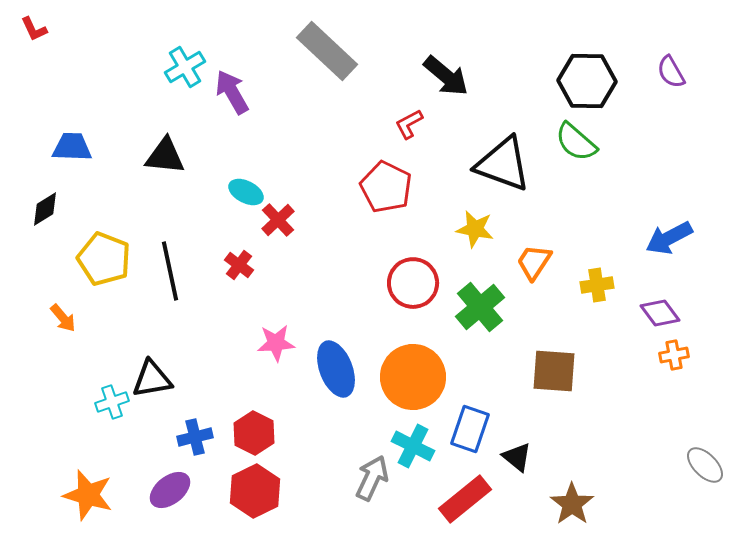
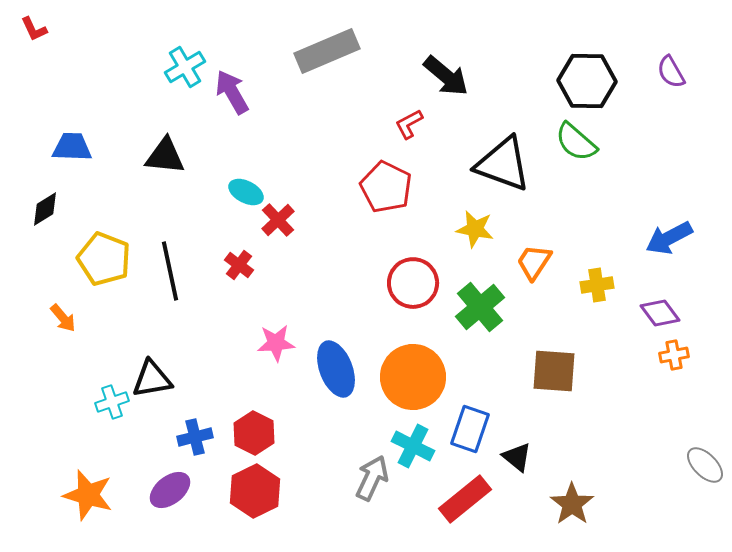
gray rectangle at (327, 51): rotated 66 degrees counterclockwise
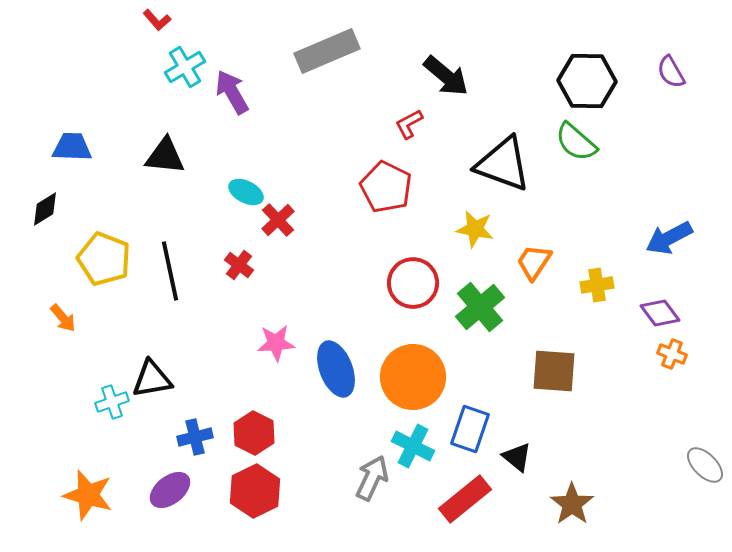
red L-shape at (34, 29): moved 123 px right, 9 px up; rotated 16 degrees counterclockwise
orange cross at (674, 355): moved 2 px left, 1 px up; rotated 32 degrees clockwise
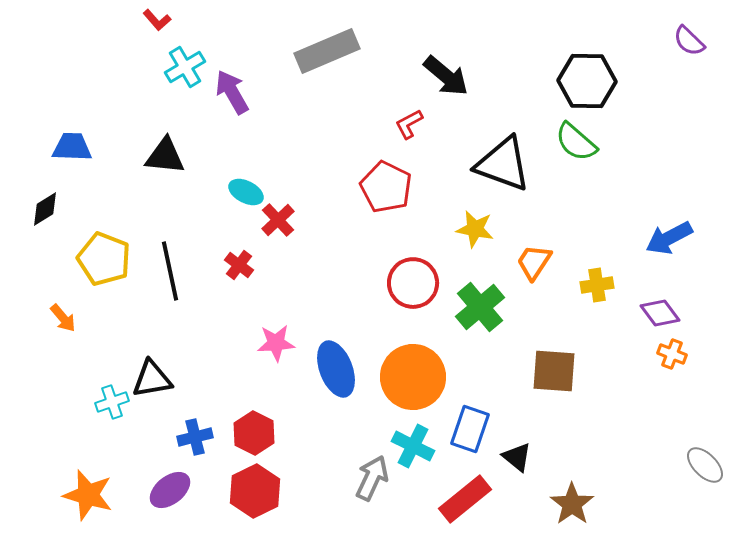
purple semicircle at (671, 72): moved 18 px right, 31 px up; rotated 16 degrees counterclockwise
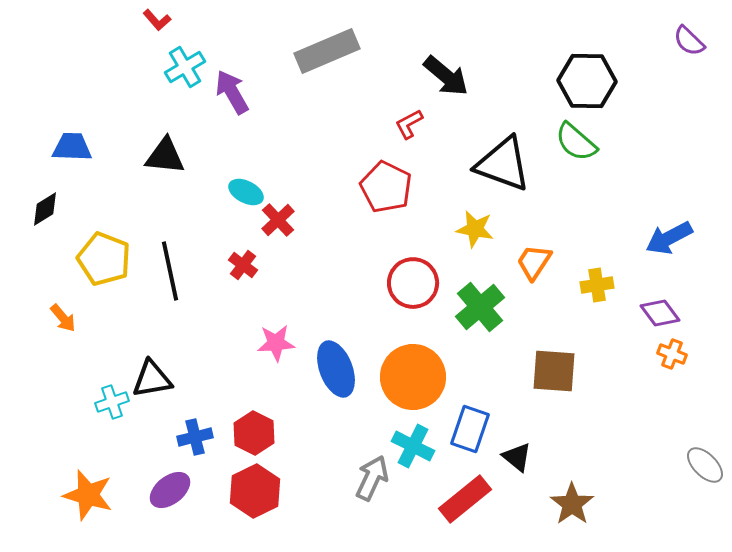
red cross at (239, 265): moved 4 px right
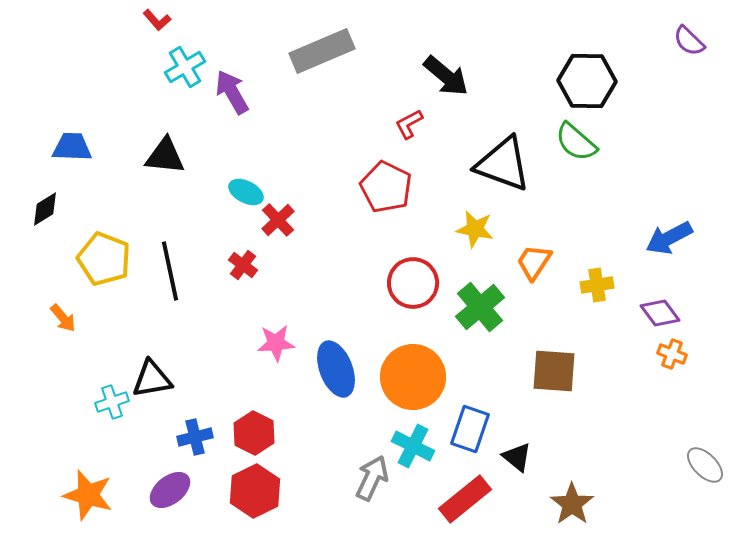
gray rectangle at (327, 51): moved 5 px left
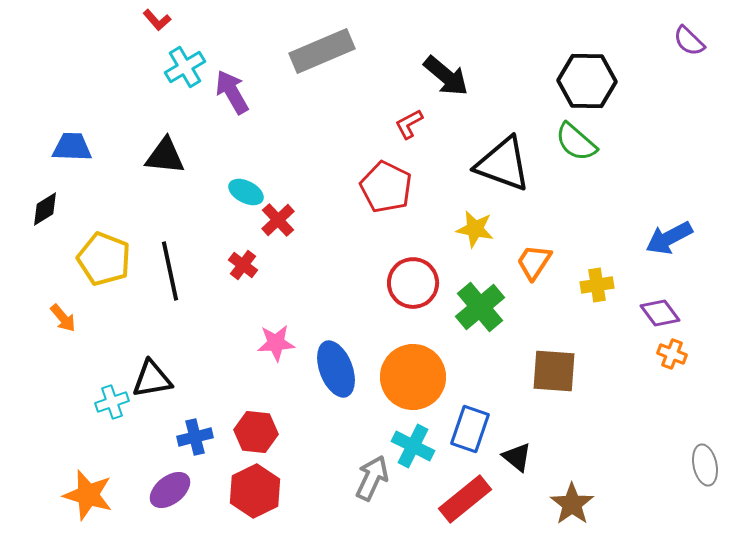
red hexagon at (254, 433): moved 2 px right, 1 px up; rotated 21 degrees counterclockwise
gray ellipse at (705, 465): rotated 33 degrees clockwise
